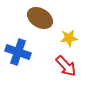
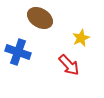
yellow star: moved 12 px right; rotated 18 degrees counterclockwise
red arrow: moved 3 px right, 1 px up
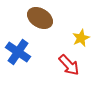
blue cross: rotated 15 degrees clockwise
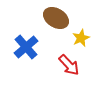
brown ellipse: moved 16 px right
blue cross: moved 8 px right, 5 px up; rotated 15 degrees clockwise
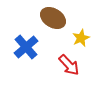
brown ellipse: moved 3 px left
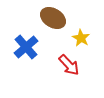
yellow star: rotated 18 degrees counterclockwise
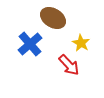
yellow star: moved 5 px down
blue cross: moved 4 px right, 3 px up
